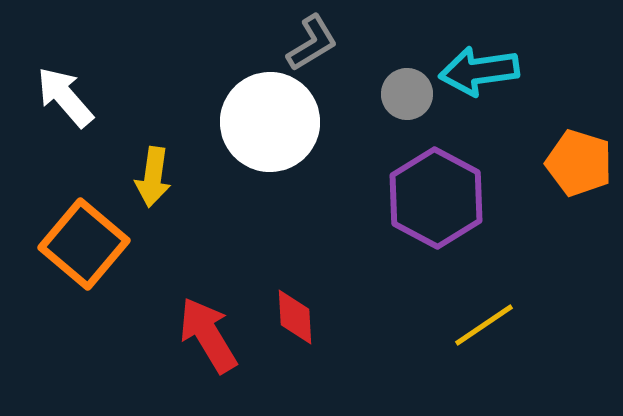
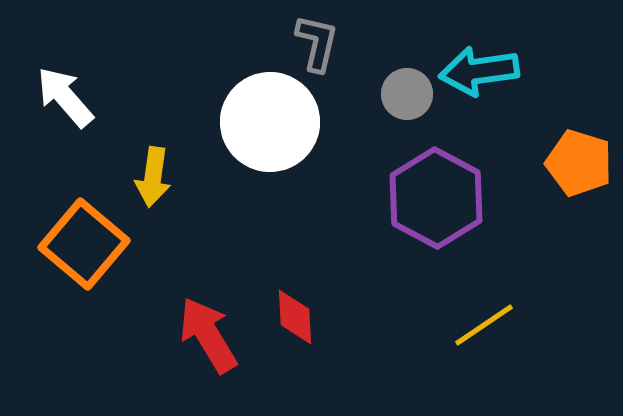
gray L-shape: moved 5 px right; rotated 46 degrees counterclockwise
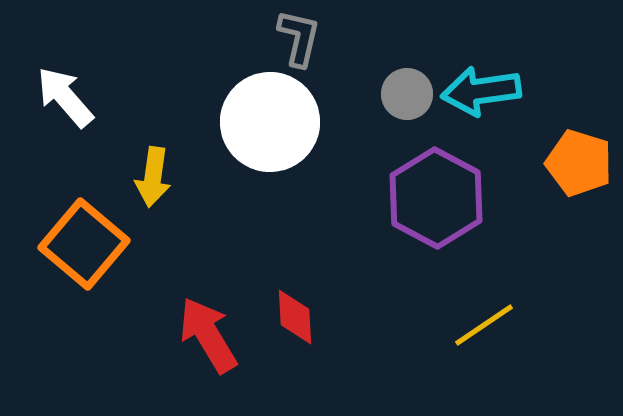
gray L-shape: moved 18 px left, 5 px up
cyan arrow: moved 2 px right, 20 px down
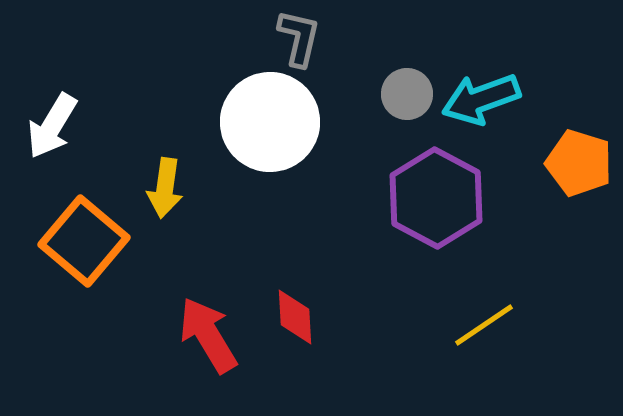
cyan arrow: moved 8 px down; rotated 12 degrees counterclockwise
white arrow: moved 13 px left, 29 px down; rotated 108 degrees counterclockwise
yellow arrow: moved 12 px right, 11 px down
orange square: moved 3 px up
